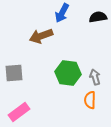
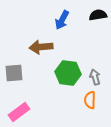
blue arrow: moved 7 px down
black semicircle: moved 2 px up
brown arrow: moved 11 px down; rotated 15 degrees clockwise
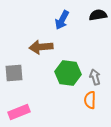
pink rectangle: rotated 15 degrees clockwise
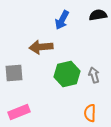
green hexagon: moved 1 px left, 1 px down; rotated 20 degrees counterclockwise
gray arrow: moved 1 px left, 2 px up
orange semicircle: moved 13 px down
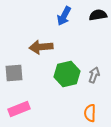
blue arrow: moved 2 px right, 4 px up
gray arrow: rotated 35 degrees clockwise
pink rectangle: moved 3 px up
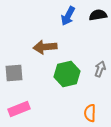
blue arrow: moved 4 px right
brown arrow: moved 4 px right
gray arrow: moved 6 px right, 6 px up
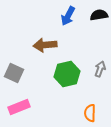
black semicircle: moved 1 px right
brown arrow: moved 2 px up
gray square: rotated 30 degrees clockwise
pink rectangle: moved 2 px up
